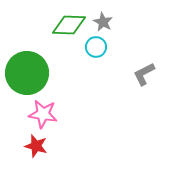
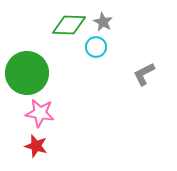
pink star: moved 3 px left, 1 px up
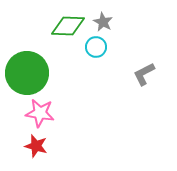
green diamond: moved 1 px left, 1 px down
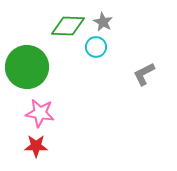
green circle: moved 6 px up
red star: rotated 15 degrees counterclockwise
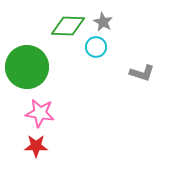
gray L-shape: moved 2 px left, 1 px up; rotated 135 degrees counterclockwise
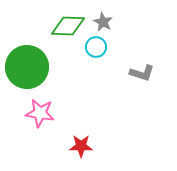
red star: moved 45 px right
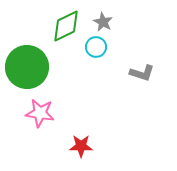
green diamond: moved 2 px left; rotated 28 degrees counterclockwise
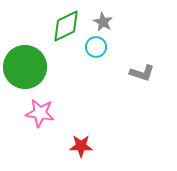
green circle: moved 2 px left
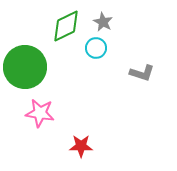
cyan circle: moved 1 px down
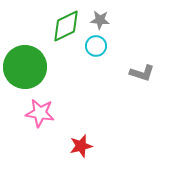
gray star: moved 3 px left, 2 px up; rotated 24 degrees counterclockwise
cyan circle: moved 2 px up
red star: rotated 15 degrees counterclockwise
